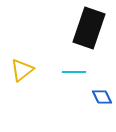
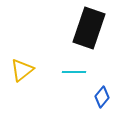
blue diamond: rotated 65 degrees clockwise
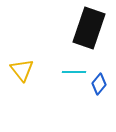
yellow triangle: rotated 30 degrees counterclockwise
blue diamond: moved 3 px left, 13 px up
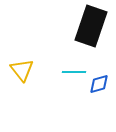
black rectangle: moved 2 px right, 2 px up
blue diamond: rotated 35 degrees clockwise
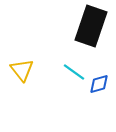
cyan line: rotated 35 degrees clockwise
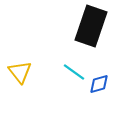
yellow triangle: moved 2 px left, 2 px down
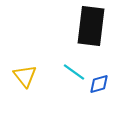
black rectangle: rotated 12 degrees counterclockwise
yellow triangle: moved 5 px right, 4 px down
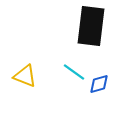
yellow triangle: rotated 30 degrees counterclockwise
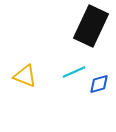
black rectangle: rotated 18 degrees clockwise
cyan line: rotated 60 degrees counterclockwise
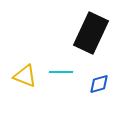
black rectangle: moved 7 px down
cyan line: moved 13 px left; rotated 25 degrees clockwise
